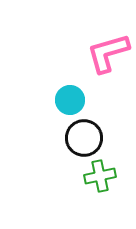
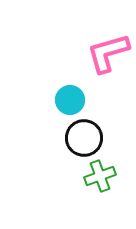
green cross: rotated 8 degrees counterclockwise
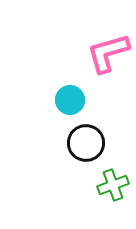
black circle: moved 2 px right, 5 px down
green cross: moved 13 px right, 9 px down
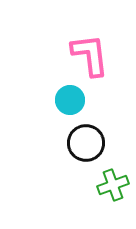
pink L-shape: moved 18 px left, 2 px down; rotated 99 degrees clockwise
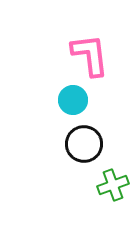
cyan circle: moved 3 px right
black circle: moved 2 px left, 1 px down
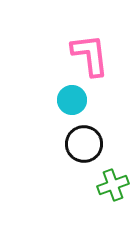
cyan circle: moved 1 px left
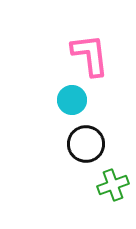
black circle: moved 2 px right
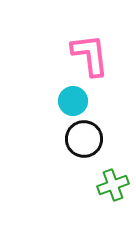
cyan circle: moved 1 px right, 1 px down
black circle: moved 2 px left, 5 px up
